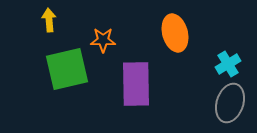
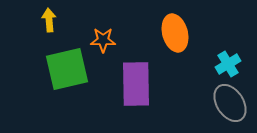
gray ellipse: rotated 51 degrees counterclockwise
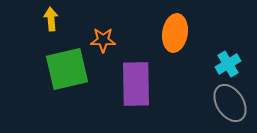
yellow arrow: moved 2 px right, 1 px up
orange ellipse: rotated 24 degrees clockwise
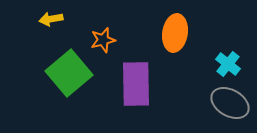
yellow arrow: rotated 95 degrees counterclockwise
orange star: rotated 15 degrees counterclockwise
cyan cross: rotated 20 degrees counterclockwise
green square: moved 2 px right, 4 px down; rotated 27 degrees counterclockwise
gray ellipse: rotated 27 degrees counterclockwise
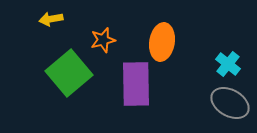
orange ellipse: moved 13 px left, 9 px down
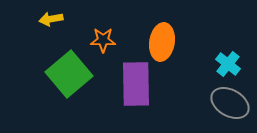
orange star: rotated 15 degrees clockwise
green square: moved 1 px down
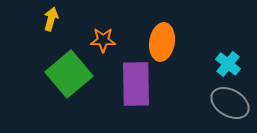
yellow arrow: rotated 115 degrees clockwise
